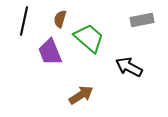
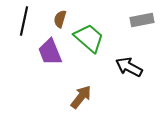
brown arrow: moved 2 px down; rotated 20 degrees counterclockwise
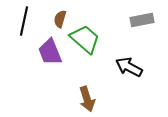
green trapezoid: moved 4 px left, 1 px down
brown arrow: moved 6 px right, 2 px down; rotated 125 degrees clockwise
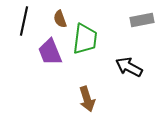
brown semicircle: rotated 36 degrees counterclockwise
green trapezoid: rotated 56 degrees clockwise
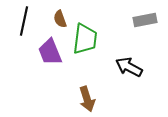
gray rectangle: moved 3 px right
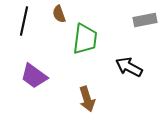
brown semicircle: moved 1 px left, 5 px up
purple trapezoid: moved 16 px left, 24 px down; rotated 32 degrees counterclockwise
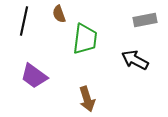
black arrow: moved 6 px right, 7 px up
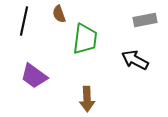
brown arrow: rotated 15 degrees clockwise
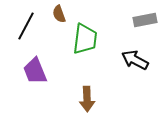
black line: moved 2 px right, 5 px down; rotated 16 degrees clockwise
purple trapezoid: moved 1 px right, 5 px up; rotated 32 degrees clockwise
